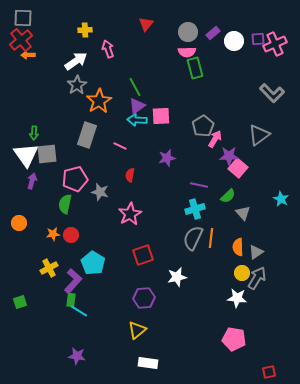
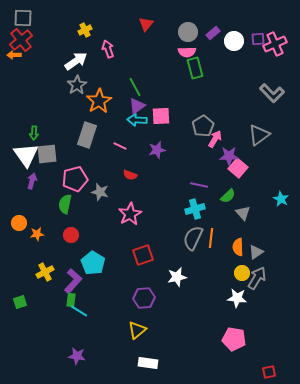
yellow cross at (85, 30): rotated 24 degrees counterclockwise
orange arrow at (28, 55): moved 14 px left
purple star at (167, 158): moved 10 px left, 8 px up
red semicircle at (130, 175): rotated 80 degrees counterclockwise
orange star at (53, 234): moved 16 px left
yellow cross at (49, 268): moved 4 px left, 4 px down
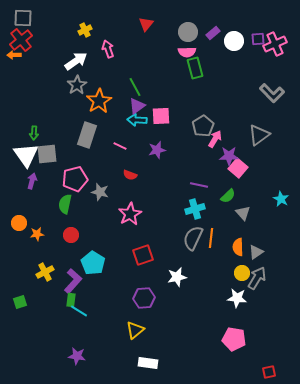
yellow triangle at (137, 330): moved 2 px left
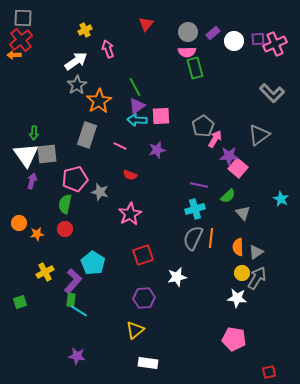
red circle at (71, 235): moved 6 px left, 6 px up
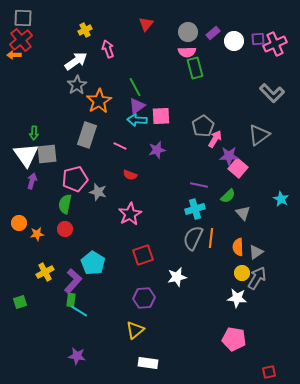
gray star at (100, 192): moved 2 px left
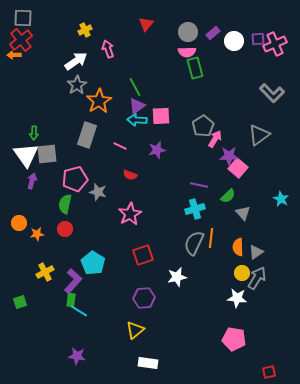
gray semicircle at (193, 238): moved 1 px right, 5 px down
